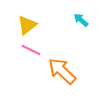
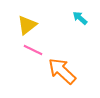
cyan arrow: moved 1 px left, 2 px up
pink line: moved 2 px right
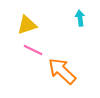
cyan arrow: rotated 42 degrees clockwise
yellow triangle: rotated 20 degrees clockwise
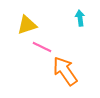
pink line: moved 9 px right, 3 px up
orange arrow: moved 3 px right; rotated 12 degrees clockwise
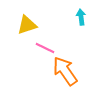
cyan arrow: moved 1 px right, 1 px up
pink line: moved 3 px right, 1 px down
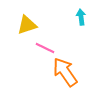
orange arrow: moved 1 px down
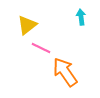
yellow triangle: rotated 20 degrees counterclockwise
pink line: moved 4 px left
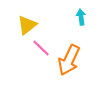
pink line: rotated 18 degrees clockwise
orange arrow: moved 4 px right, 12 px up; rotated 120 degrees counterclockwise
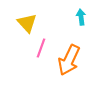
yellow triangle: moved 2 px up; rotated 35 degrees counterclockwise
pink line: rotated 66 degrees clockwise
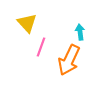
cyan arrow: moved 1 px left, 15 px down
pink line: moved 1 px up
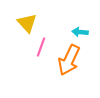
cyan arrow: rotated 77 degrees counterclockwise
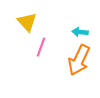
yellow triangle: moved 1 px up
orange arrow: moved 10 px right
